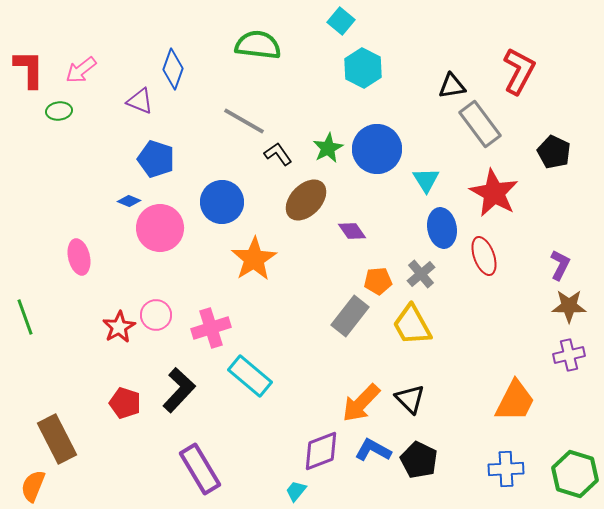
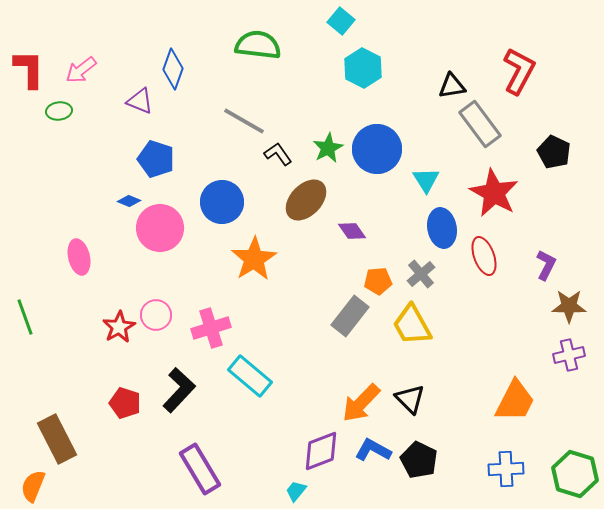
purple L-shape at (560, 265): moved 14 px left
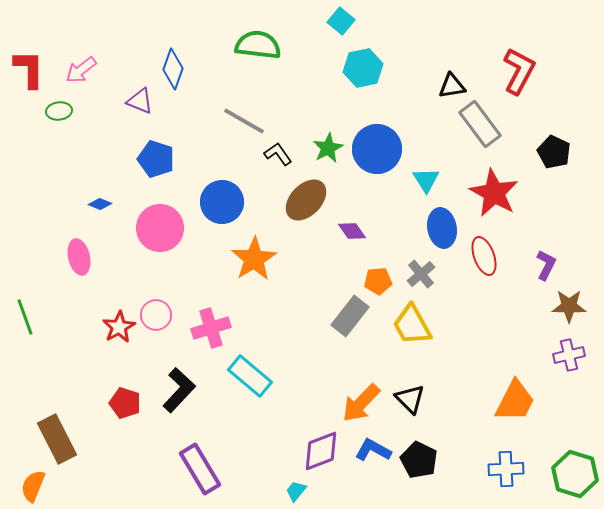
cyan hexagon at (363, 68): rotated 21 degrees clockwise
blue diamond at (129, 201): moved 29 px left, 3 px down
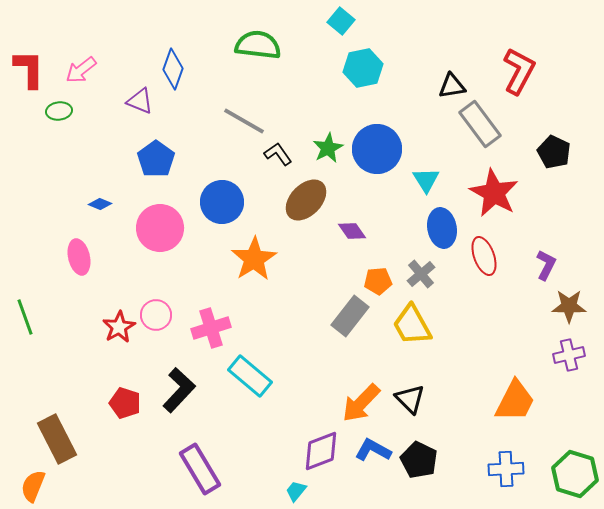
blue pentagon at (156, 159): rotated 18 degrees clockwise
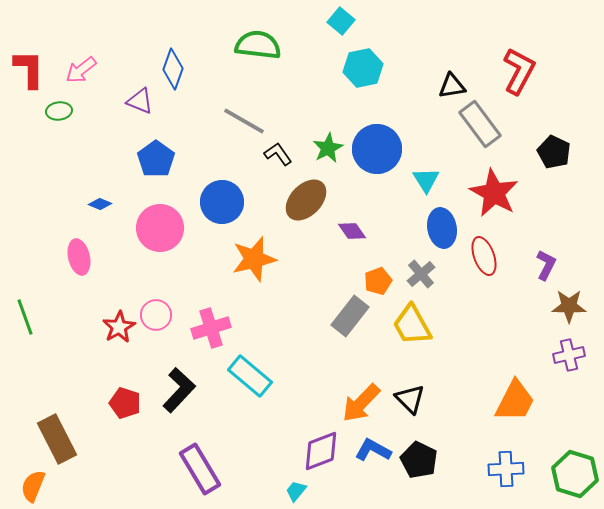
orange star at (254, 259): rotated 18 degrees clockwise
orange pentagon at (378, 281): rotated 16 degrees counterclockwise
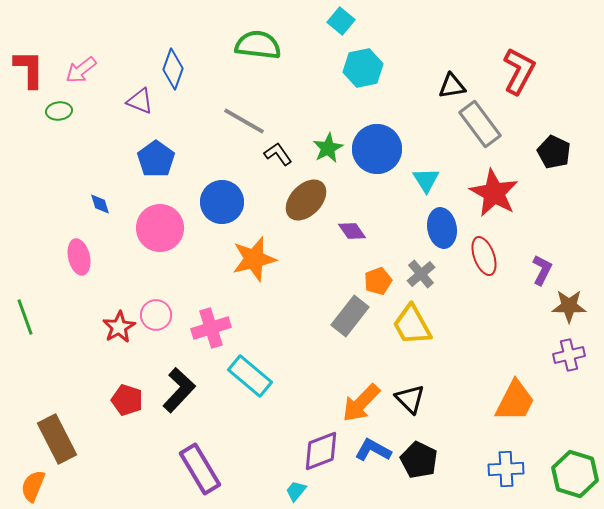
blue diamond at (100, 204): rotated 50 degrees clockwise
purple L-shape at (546, 265): moved 4 px left, 5 px down
red pentagon at (125, 403): moved 2 px right, 3 px up
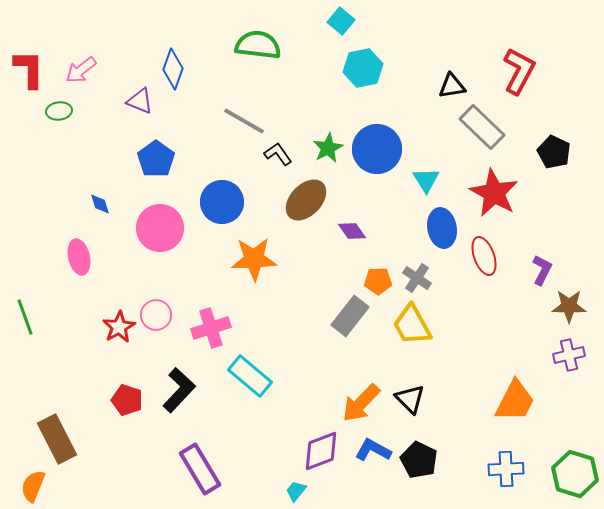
gray rectangle at (480, 124): moved 2 px right, 3 px down; rotated 9 degrees counterclockwise
orange star at (254, 259): rotated 12 degrees clockwise
gray cross at (421, 274): moved 4 px left, 4 px down; rotated 16 degrees counterclockwise
orange pentagon at (378, 281): rotated 20 degrees clockwise
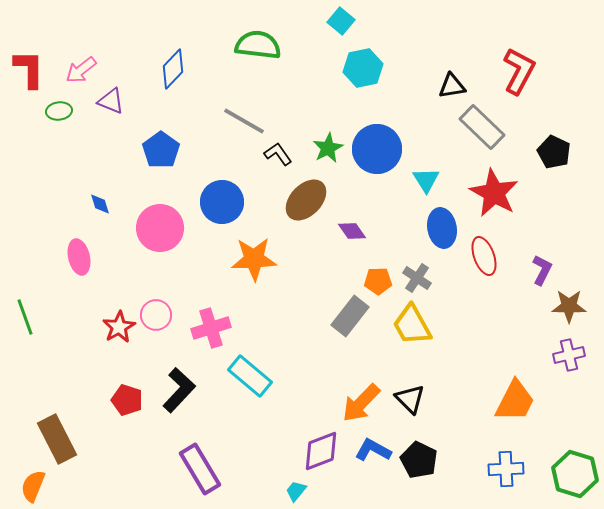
blue diamond at (173, 69): rotated 24 degrees clockwise
purple triangle at (140, 101): moved 29 px left
blue pentagon at (156, 159): moved 5 px right, 9 px up
